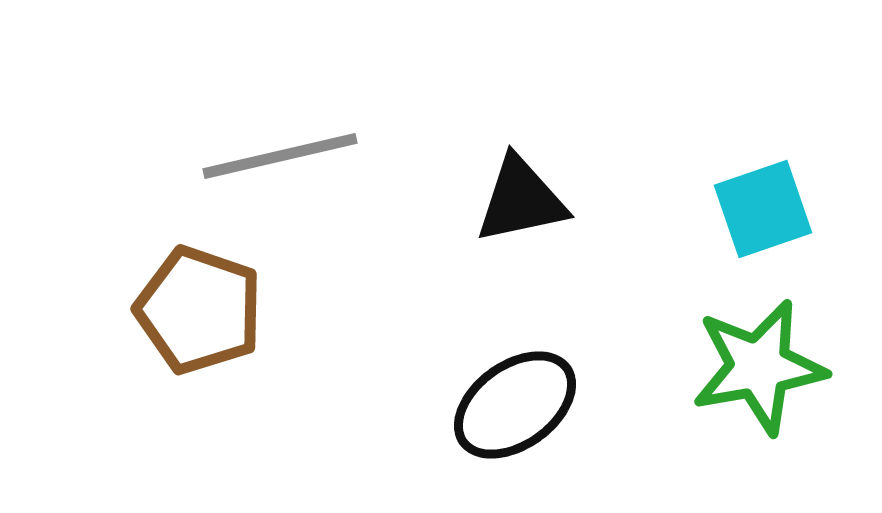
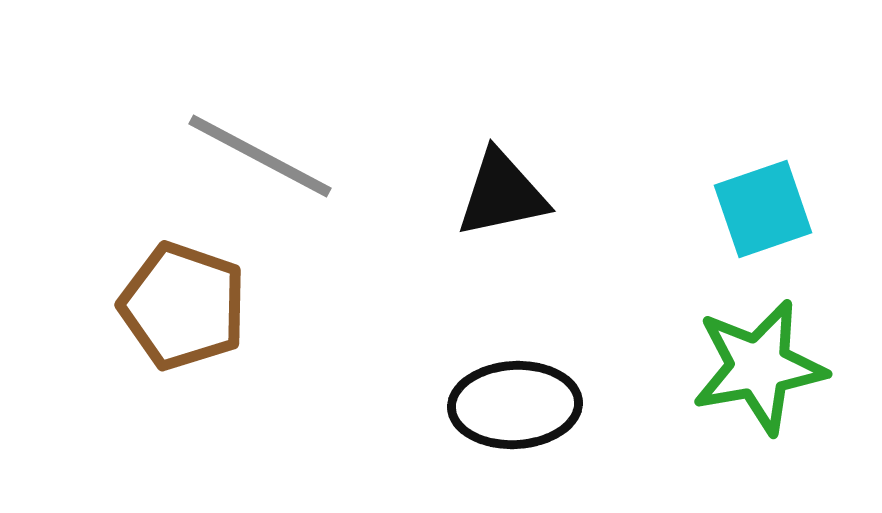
gray line: moved 20 px left; rotated 41 degrees clockwise
black triangle: moved 19 px left, 6 px up
brown pentagon: moved 16 px left, 4 px up
black ellipse: rotated 33 degrees clockwise
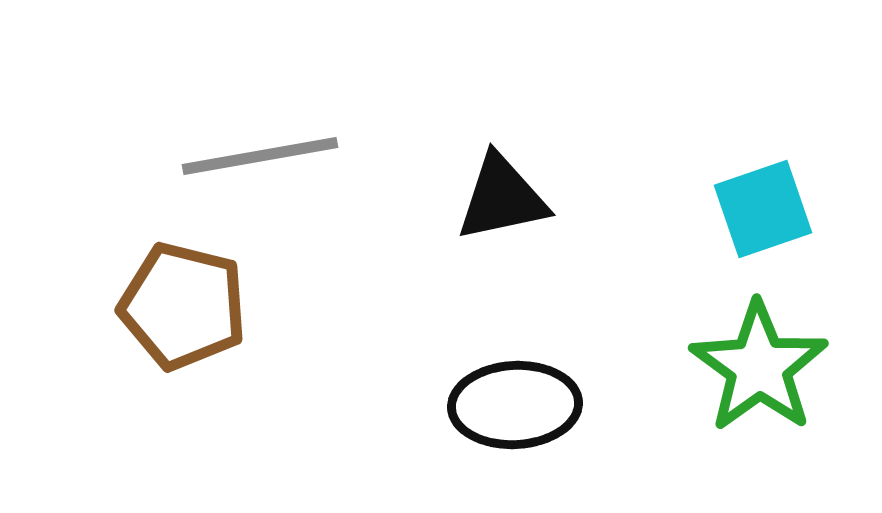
gray line: rotated 38 degrees counterclockwise
black triangle: moved 4 px down
brown pentagon: rotated 5 degrees counterclockwise
green star: rotated 26 degrees counterclockwise
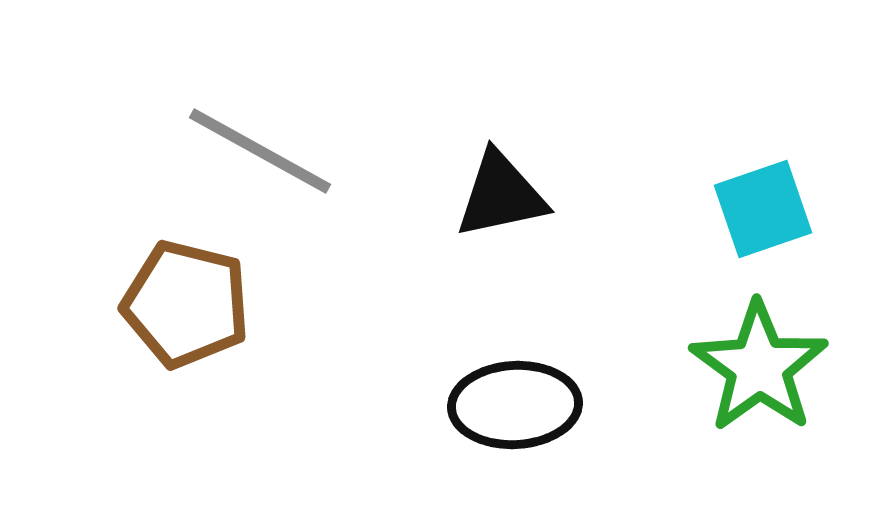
gray line: moved 5 px up; rotated 39 degrees clockwise
black triangle: moved 1 px left, 3 px up
brown pentagon: moved 3 px right, 2 px up
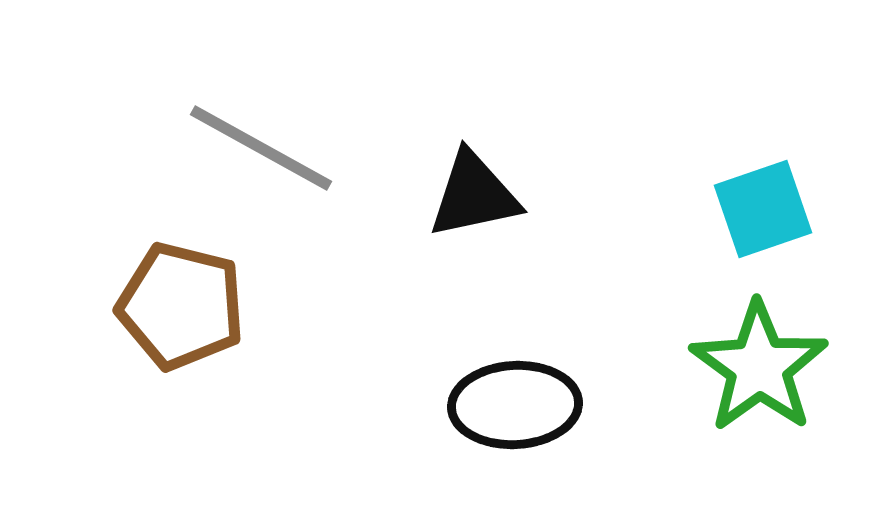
gray line: moved 1 px right, 3 px up
black triangle: moved 27 px left
brown pentagon: moved 5 px left, 2 px down
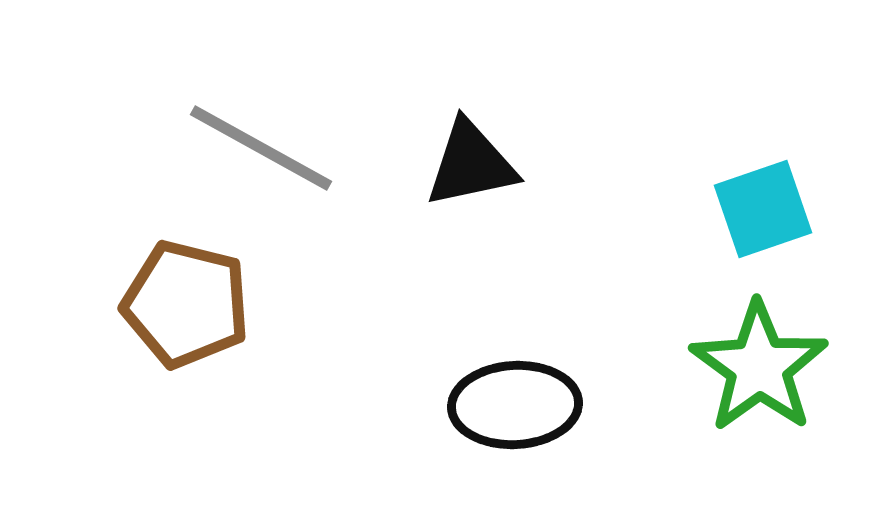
black triangle: moved 3 px left, 31 px up
brown pentagon: moved 5 px right, 2 px up
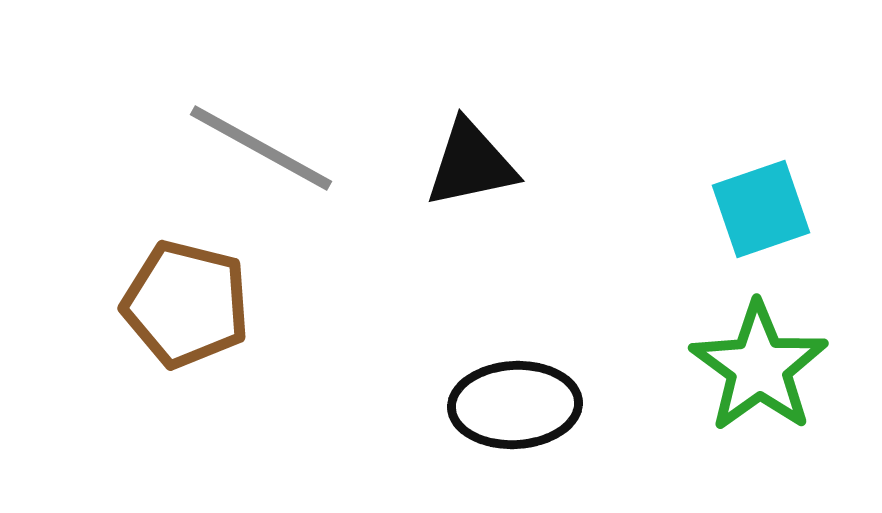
cyan square: moved 2 px left
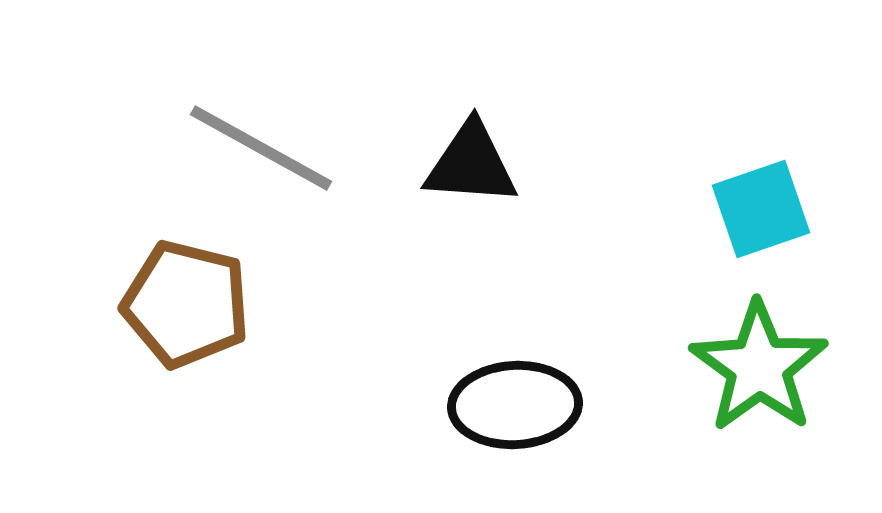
black triangle: rotated 16 degrees clockwise
